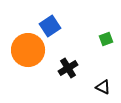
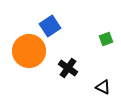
orange circle: moved 1 px right, 1 px down
black cross: rotated 24 degrees counterclockwise
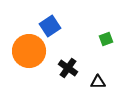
black triangle: moved 5 px left, 5 px up; rotated 28 degrees counterclockwise
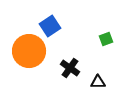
black cross: moved 2 px right
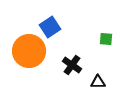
blue square: moved 1 px down
green square: rotated 24 degrees clockwise
black cross: moved 2 px right, 3 px up
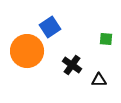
orange circle: moved 2 px left
black triangle: moved 1 px right, 2 px up
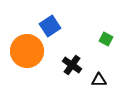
blue square: moved 1 px up
green square: rotated 24 degrees clockwise
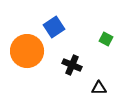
blue square: moved 4 px right, 1 px down
black cross: rotated 12 degrees counterclockwise
black triangle: moved 8 px down
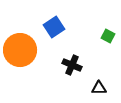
green square: moved 2 px right, 3 px up
orange circle: moved 7 px left, 1 px up
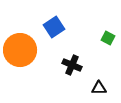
green square: moved 2 px down
